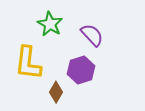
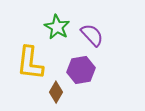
green star: moved 7 px right, 3 px down
yellow L-shape: moved 2 px right
purple hexagon: rotated 8 degrees clockwise
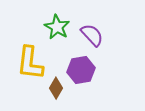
brown diamond: moved 4 px up
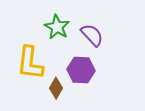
purple hexagon: rotated 12 degrees clockwise
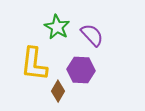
yellow L-shape: moved 4 px right, 1 px down
brown diamond: moved 2 px right, 3 px down
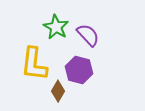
green star: moved 1 px left
purple semicircle: moved 4 px left
purple hexagon: moved 2 px left; rotated 12 degrees clockwise
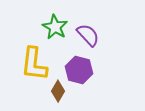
green star: moved 1 px left
